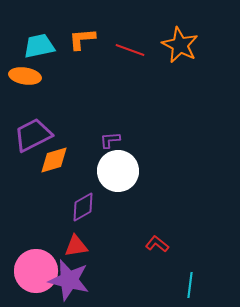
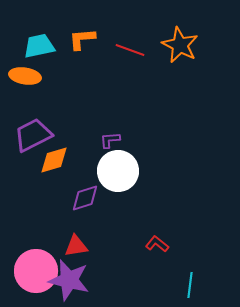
purple diamond: moved 2 px right, 9 px up; rotated 12 degrees clockwise
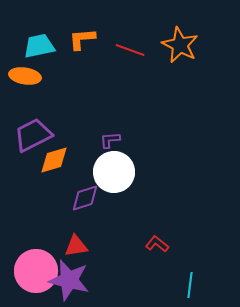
white circle: moved 4 px left, 1 px down
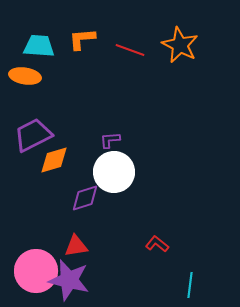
cyan trapezoid: rotated 16 degrees clockwise
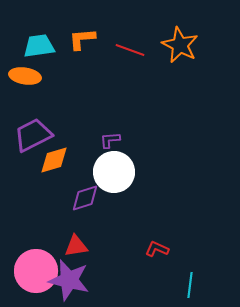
cyan trapezoid: rotated 12 degrees counterclockwise
red L-shape: moved 5 px down; rotated 15 degrees counterclockwise
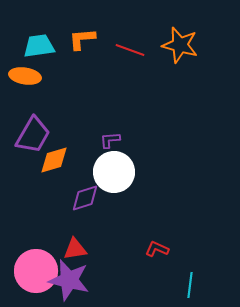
orange star: rotated 12 degrees counterclockwise
purple trapezoid: rotated 147 degrees clockwise
red triangle: moved 1 px left, 3 px down
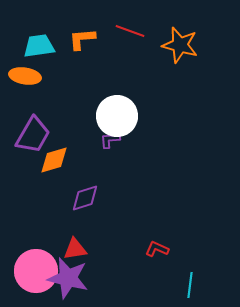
red line: moved 19 px up
white circle: moved 3 px right, 56 px up
purple star: moved 1 px left, 2 px up
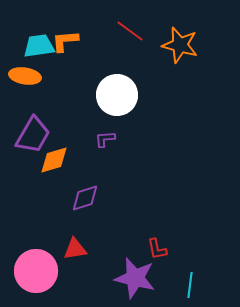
red line: rotated 16 degrees clockwise
orange L-shape: moved 17 px left, 2 px down
white circle: moved 21 px up
purple L-shape: moved 5 px left, 1 px up
red L-shape: rotated 125 degrees counterclockwise
purple star: moved 67 px right
